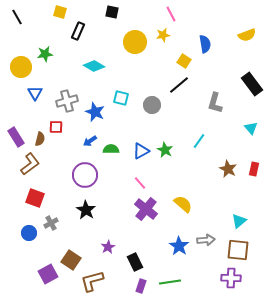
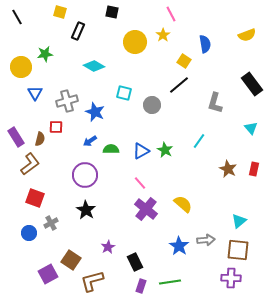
yellow star at (163, 35): rotated 24 degrees counterclockwise
cyan square at (121, 98): moved 3 px right, 5 px up
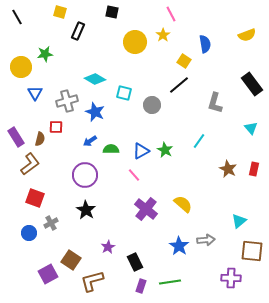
cyan diamond at (94, 66): moved 1 px right, 13 px down
pink line at (140, 183): moved 6 px left, 8 px up
brown square at (238, 250): moved 14 px right, 1 px down
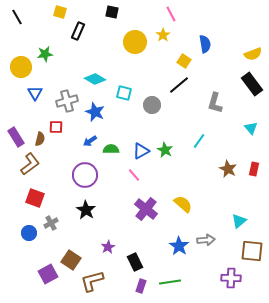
yellow semicircle at (247, 35): moved 6 px right, 19 px down
